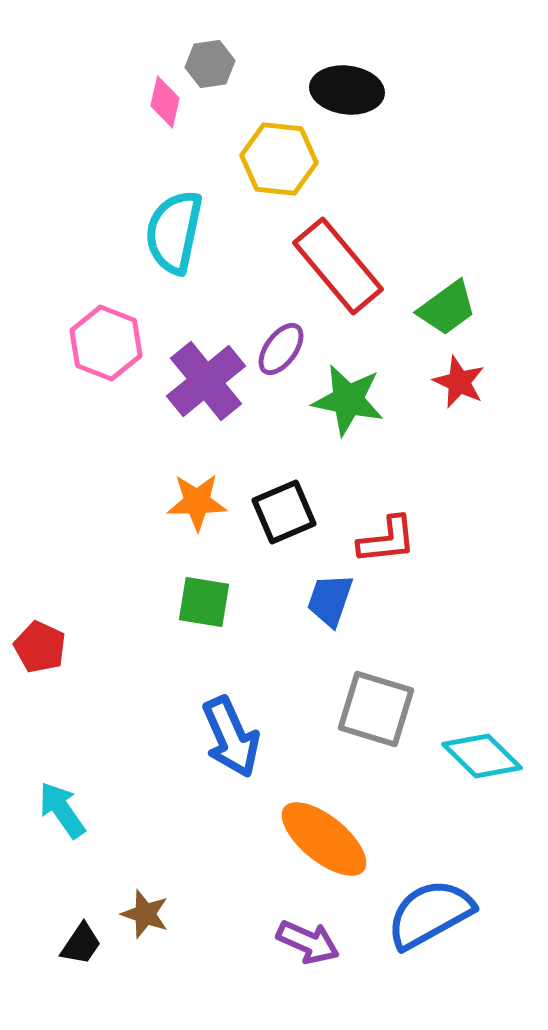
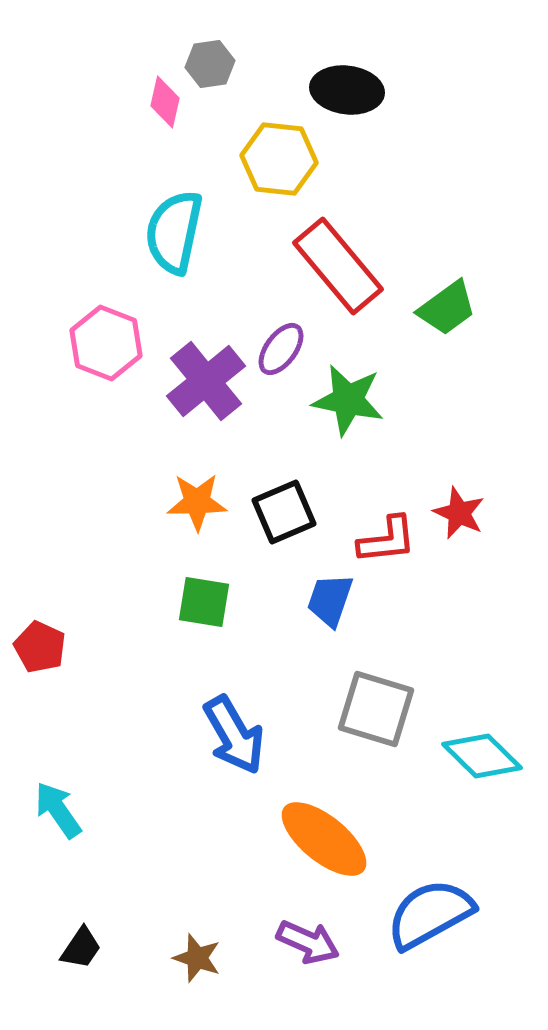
red star: moved 131 px down
blue arrow: moved 3 px right, 2 px up; rotated 6 degrees counterclockwise
cyan arrow: moved 4 px left
brown star: moved 52 px right, 44 px down
black trapezoid: moved 4 px down
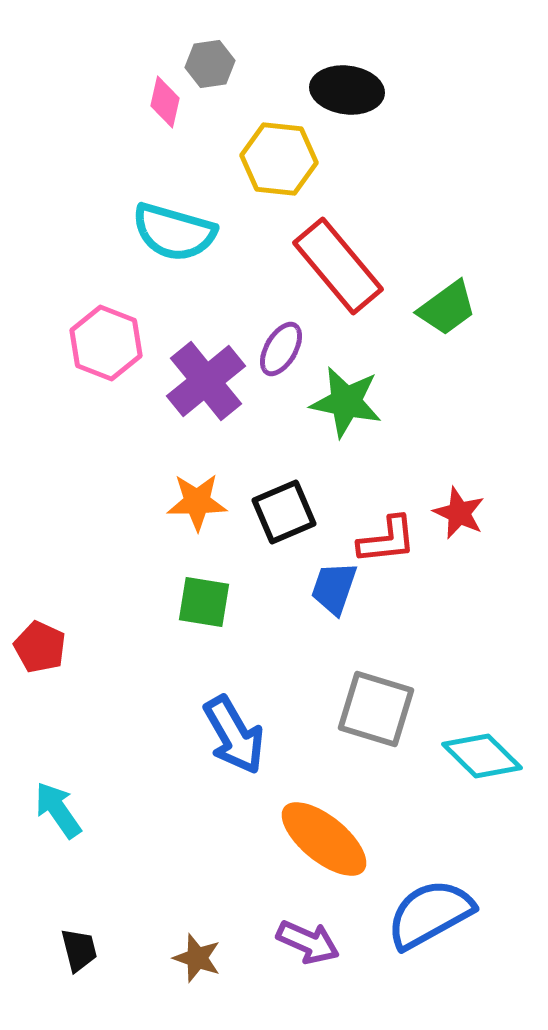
cyan semicircle: rotated 86 degrees counterclockwise
purple ellipse: rotated 6 degrees counterclockwise
green star: moved 2 px left, 2 px down
blue trapezoid: moved 4 px right, 12 px up
black trapezoid: moved 2 px left, 2 px down; rotated 48 degrees counterclockwise
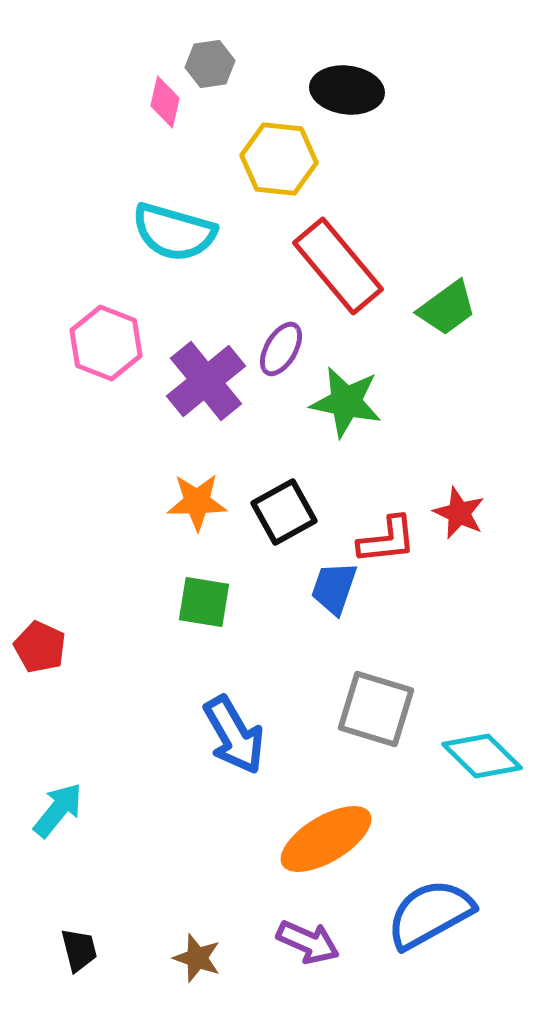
black square: rotated 6 degrees counterclockwise
cyan arrow: rotated 74 degrees clockwise
orange ellipse: moved 2 px right; rotated 70 degrees counterclockwise
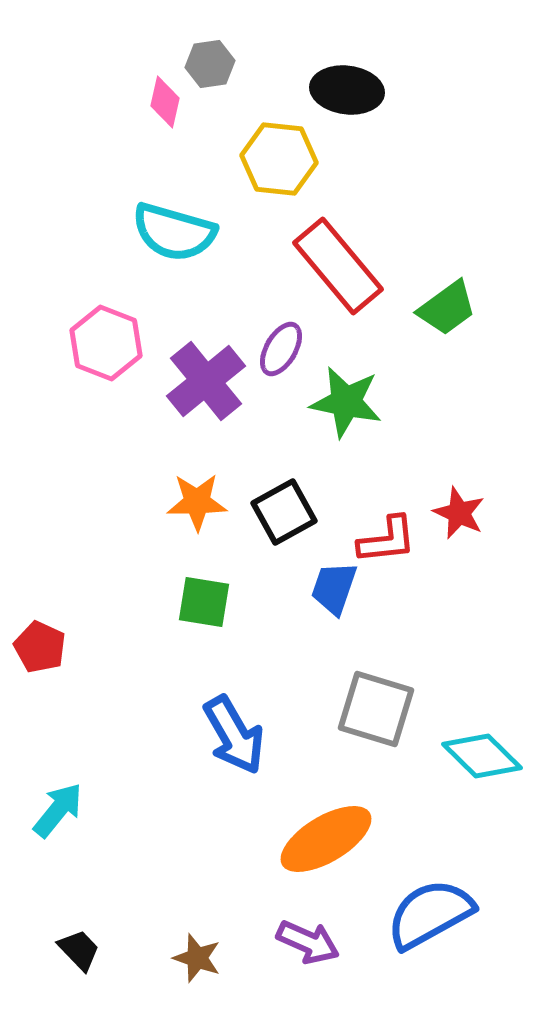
black trapezoid: rotated 30 degrees counterclockwise
